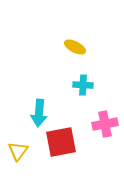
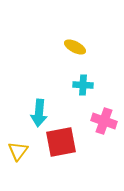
pink cross: moved 1 px left, 3 px up; rotated 30 degrees clockwise
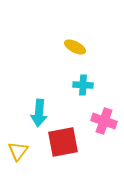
red square: moved 2 px right
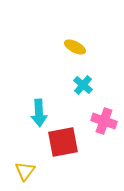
cyan cross: rotated 36 degrees clockwise
cyan arrow: rotated 8 degrees counterclockwise
yellow triangle: moved 7 px right, 20 px down
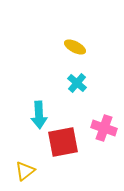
cyan cross: moved 6 px left, 2 px up
cyan arrow: moved 2 px down
pink cross: moved 7 px down
yellow triangle: rotated 15 degrees clockwise
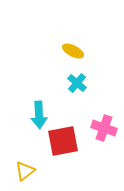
yellow ellipse: moved 2 px left, 4 px down
red square: moved 1 px up
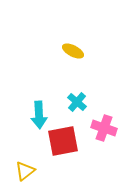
cyan cross: moved 19 px down
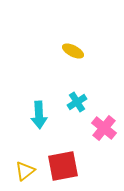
cyan cross: rotated 18 degrees clockwise
pink cross: rotated 20 degrees clockwise
red square: moved 25 px down
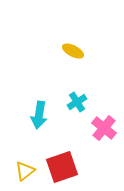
cyan arrow: rotated 12 degrees clockwise
red square: moved 1 px left, 1 px down; rotated 8 degrees counterclockwise
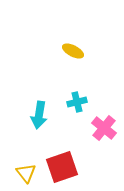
cyan cross: rotated 18 degrees clockwise
yellow triangle: moved 1 px right, 2 px down; rotated 30 degrees counterclockwise
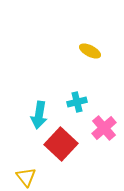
yellow ellipse: moved 17 px right
pink cross: rotated 10 degrees clockwise
red square: moved 1 px left, 23 px up; rotated 28 degrees counterclockwise
yellow triangle: moved 4 px down
